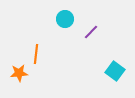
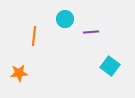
purple line: rotated 42 degrees clockwise
orange line: moved 2 px left, 18 px up
cyan square: moved 5 px left, 5 px up
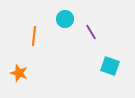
purple line: rotated 63 degrees clockwise
cyan square: rotated 18 degrees counterclockwise
orange star: rotated 24 degrees clockwise
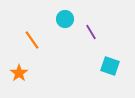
orange line: moved 2 px left, 4 px down; rotated 42 degrees counterclockwise
orange star: rotated 18 degrees clockwise
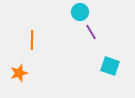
cyan circle: moved 15 px right, 7 px up
orange line: rotated 36 degrees clockwise
orange star: rotated 18 degrees clockwise
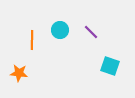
cyan circle: moved 20 px left, 18 px down
purple line: rotated 14 degrees counterclockwise
orange star: rotated 24 degrees clockwise
